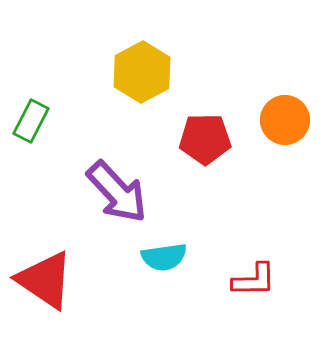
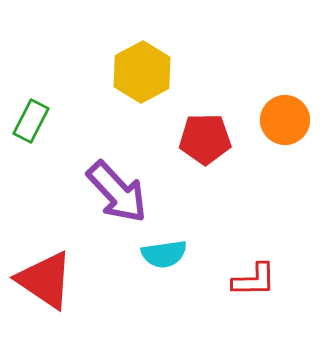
cyan semicircle: moved 3 px up
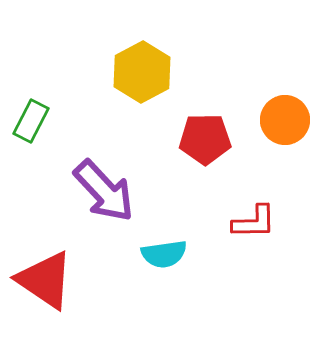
purple arrow: moved 13 px left, 1 px up
red L-shape: moved 58 px up
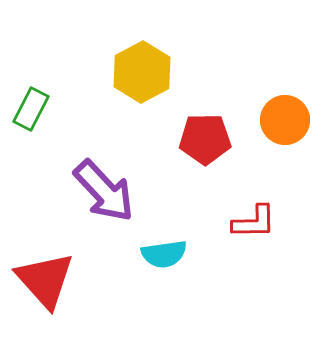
green rectangle: moved 12 px up
red triangle: rotated 14 degrees clockwise
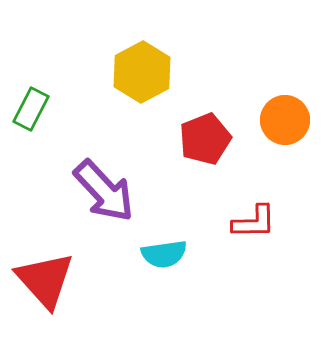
red pentagon: rotated 21 degrees counterclockwise
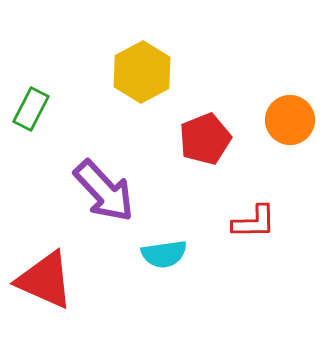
orange circle: moved 5 px right
red triangle: rotated 24 degrees counterclockwise
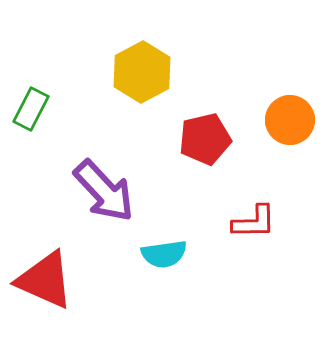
red pentagon: rotated 9 degrees clockwise
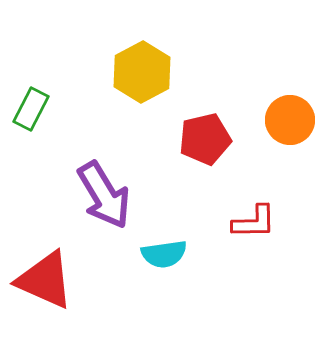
purple arrow: moved 4 px down; rotated 12 degrees clockwise
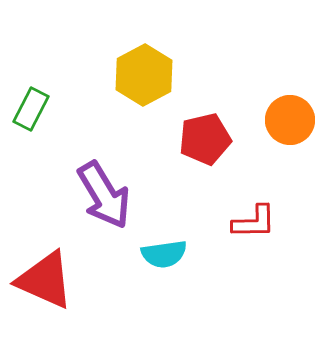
yellow hexagon: moved 2 px right, 3 px down
